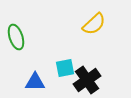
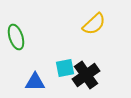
black cross: moved 1 px left, 5 px up
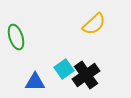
cyan square: moved 1 px left, 1 px down; rotated 24 degrees counterclockwise
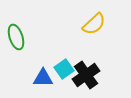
blue triangle: moved 8 px right, 4 px up
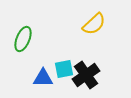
green ellipse: moved 7 px right, 2 px down; rotated 40 degrees clockwise
cyan square: rotated 24 degrees clockwise
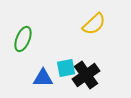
cyan square: moved 2 px right, 1 px up
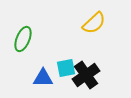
yellow semicircle: moved 1 px up
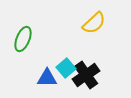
cyan square: rotated 30 degrees counterclockwise
blue triangle: moved 4 px right
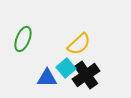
yellow semicircle: moved 15 px left, 21 px down
